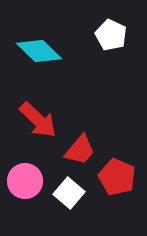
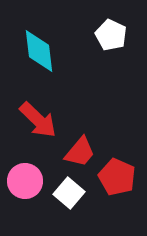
cyan diamond: rotated 39 degrees clockwise
red trapezoid: moved 2 px down
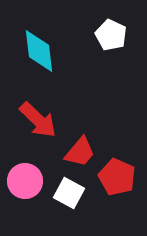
white square: rotated 12 degrees counterclockwise
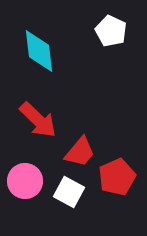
white pentagon: moved 4 px up
red pentagon: rotated 24 degrees clockwise
white square: moved 1 px up
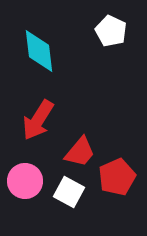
red arrow: rotated 78 degrees clockwise
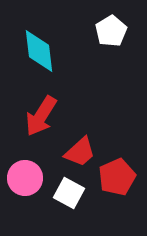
white pentagon: rotated 16 degrees clockwise
red arrow: moved 3 px right, 4 px up
red trapezoid: rotated 8 degrees clockwise
pink circle: moved 3 px up
white square: moved 1 px down
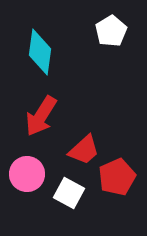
cyan diamond: moved 1 px right, 1 px down; rotated 15 degrees clockwise
red trapezoid: moved 4 px right, 2 px up
pink circle: moved 2 px right, 4 px up
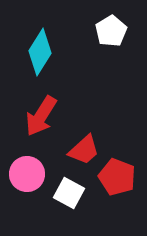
cyan diamond: rotated 24 degrees clockwise
red pentagon: rotated 27 degrees counterclockwise
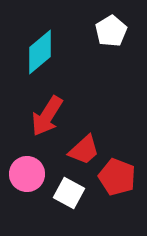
cyan diamond: rotated 18 degrees clockwise
red arrow: moved 6 px right
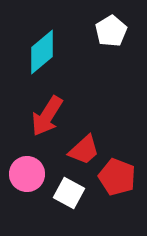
cyan diamond: moved 2 px right
